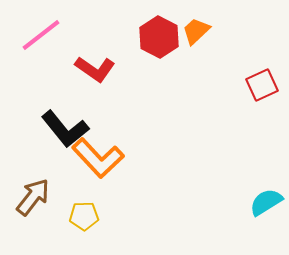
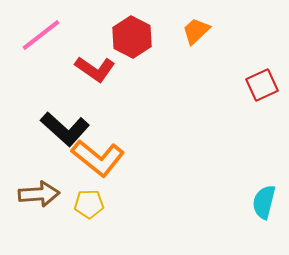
red hexagon: moved 27 px left
black L-shape: rotated 9 degrees counterclockwise
orange L-shape: rotated 8 degrees counterclockwise
brown arrow: moved 6 px right, 3 px up; rotated 48 degrees clockwise
cyan semicircle: moved 2 px left; rotated 44 degrees counterclockwise
yellow pentagon: moved 5 px right, 12 px up
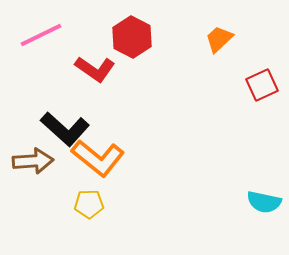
orange trapezoid: moved 23 px right, 8 px down
pink line: rotated 12 degrees clockwise
brown arrow: moved 6 px left, 33 px up
cyan semicircle: rotated 92 degrees counterclockwise
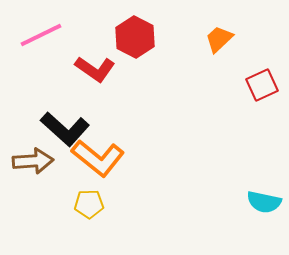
red hexagon: moved 3 px right
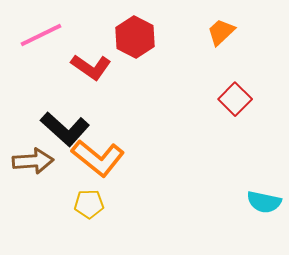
orange trapezoid: moved 2 px right, 7 px up
red L-shape: moved 4 px left, 2 px up
red square: moved 27 px left, 14 px down; rotated 20 degrees counterclockwise
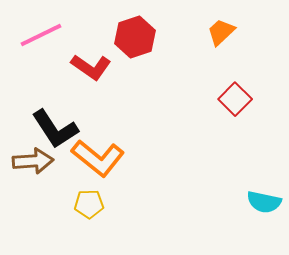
red hexagon: rotated 15 degrees clockwise
black L-shape: moved 10 px left; rotated 15 degrees clockwise
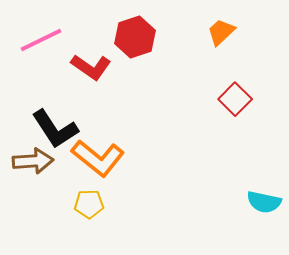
pink line: moved 5 px down
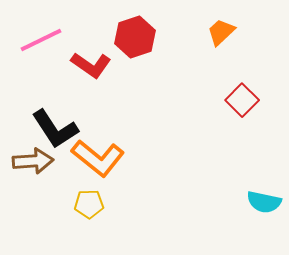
red L-shape: moved 2 px up
red square: moved 7 px right, 1 px down
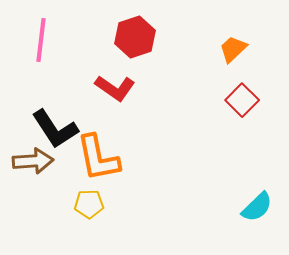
orange trapezoid: moved 12 px right, 17 px down
pink line: rotated 57 degrees counterclockwise
red L-shape: moved 24 px right, 23 px down
orange L-shape: rotated 40 degrees clockwise
cyan semicircle: moved 7 px left, 5 px down; rotated 56 degrees counterclockwise
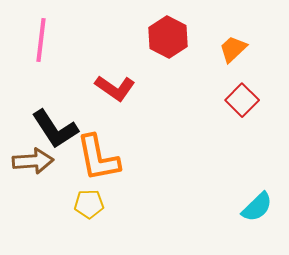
red hexagon: moved 33 px right; rotated 15 degrees counterclockwise
